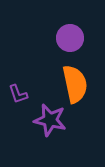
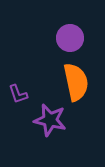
orange semicircle: moved 1 px right, 2 px up
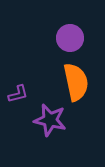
purple L-shape: rotated 85 degrees counterclockwise
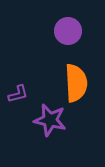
purple circle: moved 2 px left, 7 px up
orange semicircle: moved 1 px down; rotated 9 degrees clockwise
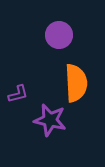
purple circle: moved 9 px left, 4 px down
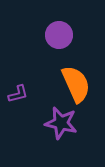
orange semicircle: moved 1 px down; rotated 21 degrees counterclockwise
purple star: moved 11 px right, 3 px down
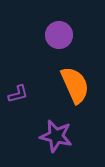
orange semicircle: moved 1 px left, 1 px down
purple star: moved 5 px left, 13 px down
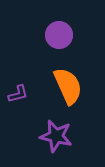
orange semicircle: moved 7 px left, 1 px down
